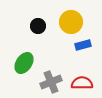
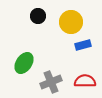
black circle: moved 10 px up
red semicircle: moved 3 px right, 2 px up
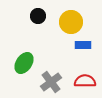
blue rectangle: rotated 14 degrees clockwise
gray cross: rotated 15 degrees counterclockwise
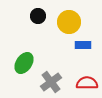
yellow circle: moved 2 px left
red semicircle: moved 2 px right, 2 px down
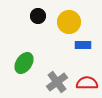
gray cross: moved 6 px right
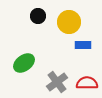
green ellipse: rotated 20 degrees clockwise
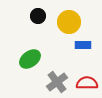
green ellipse: moved 6 px right, 4 px up
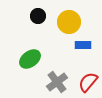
red semicircle: moved 1 px right, 1 px up; rotated 50 degrees counterclockwise
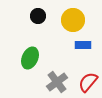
yellow circle: moved 4 px right, 2 px up
green ellipse: moved 1 px up; rotated 30 degrees counterclockwise
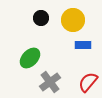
black circle: moved 3 px right, 2 px down
green ellipse: rotated 20 degrees clockwise
gray cross: moved 7 px left
